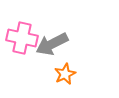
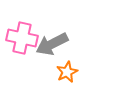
orange star: moved 2 px right, 2 px up
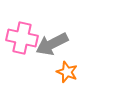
orange star: rotated 25 degrees counterclockwise
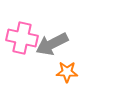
orange star: rotated 20 degrees counterclockwise
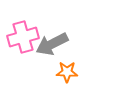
pink cross: moved 1 px right, 1 px up; rotated 28 degrees counterclockwise
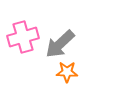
gray arrow: moved 8 px right; rotated 16 degrees counterclockwise
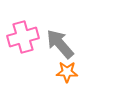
gray arrow: rotated 92 degrees clockwise
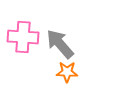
pink cross: rotated 20 degrees clockwise
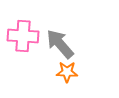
pink cross: moved 1 px up
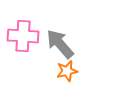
orange star: moved 1 px up; rotated 15 degrees counterclockwise
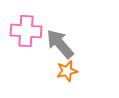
pink cross: moved 3 px right, 5 px up
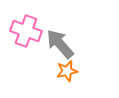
pink cross: rotated 16 degrees clockwise
